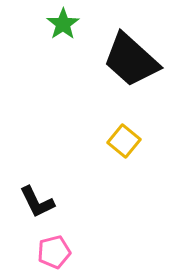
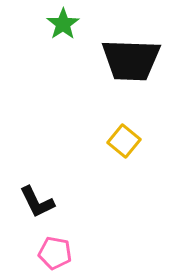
black trapezoid: rotated 40 degrees counterclockwise
pink pentagon: moved 1 px right, 1 px down; rotated 24 degrees clockwise
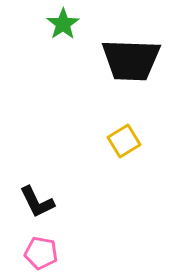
yellow square: rotated 20 degrees clockwise
pink pentagon: moved 14 px left
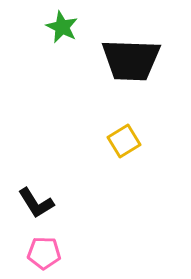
green star: moved 1 px left, 3 px down; rotated 12 degrees counterclockwise
black L-shape: moved 1 px left, 1 px down; rotated 6 degrees counterclockwise
pink pentagon: moved 3 px right; rotated 8 degrees counterclockwise
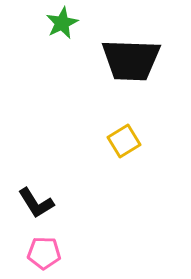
green star: moved 4 px up; rotated 20 degrees clockwise
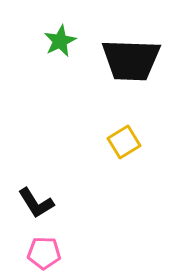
green star: moved 2 px left, 18 px down
yellow square: moved 1 px down
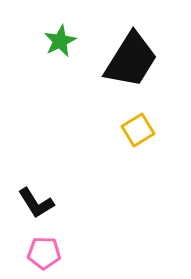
black trapezoid: rotated 60 degrees counterclockwise
yellow square: moved 14 px right, 12 px up
